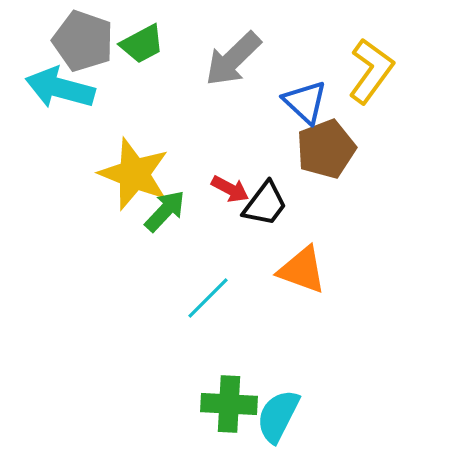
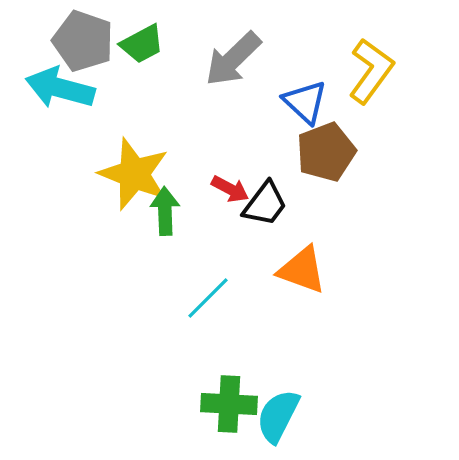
brown pentagon: moved 3 px down
green arrow: rotated 45 degrees counterclockwise
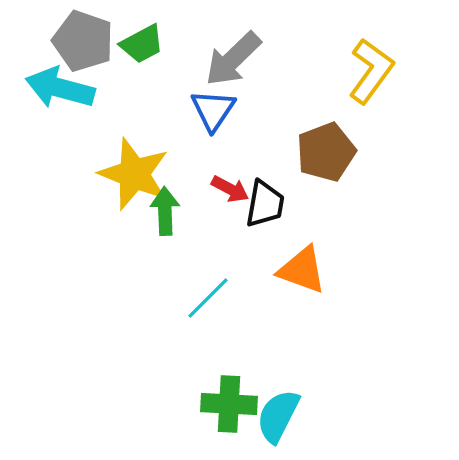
blue triangle: moved 92 px left, 8 px down; rotated 21 degrees clockwise
black trapezoid: rotated 27 degrees counterclockwise
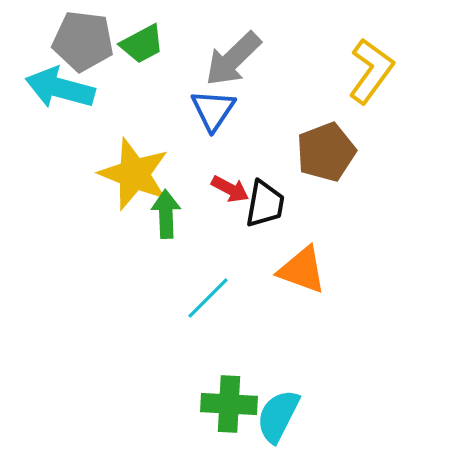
gray pentagon: rotated 12 degrees counterclockwise
green arrow: moved 1 px right, 3 px down
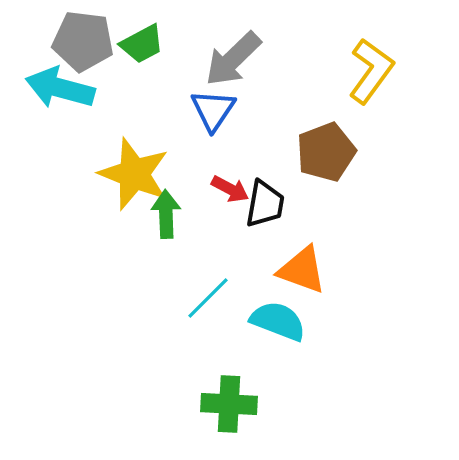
cyan semicircle: moved 95 px up; rotated 84 degrees clockwise
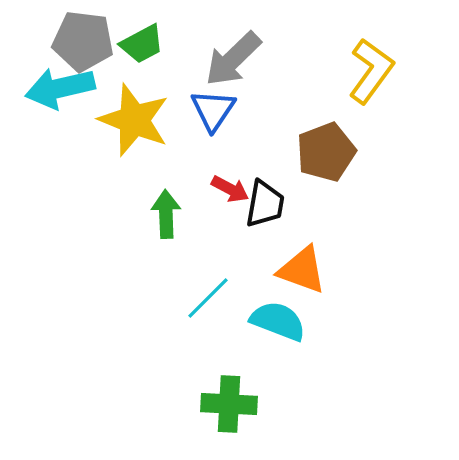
cyan arrow: rotated 28 degrees counterclockwise
yellow star: moved 54 px up
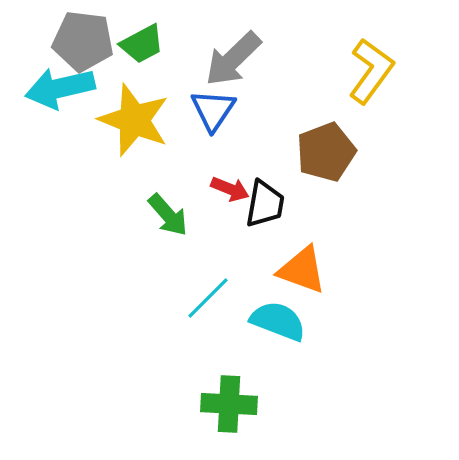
red arrow: rotated 6 degrees counterclockwise
green arrow: moved 2 px right, 1 px down; rotated 141 degrees clockwise
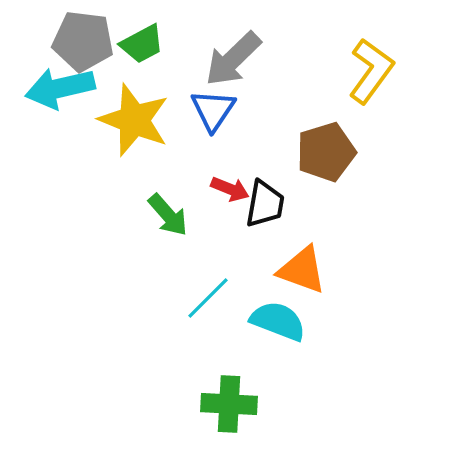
brown pentagon: rotated 4 degrees clockwise
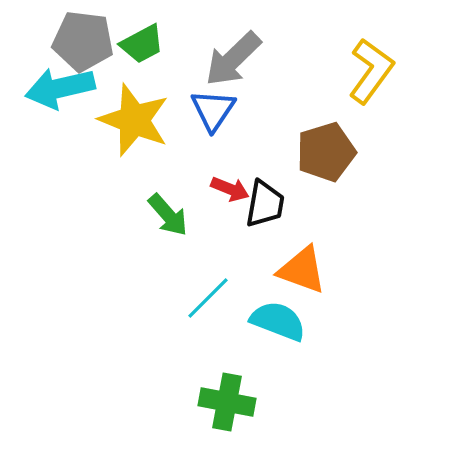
green cross: moved 2 px left, 2 px up; rotated 8 degrees clockwise
